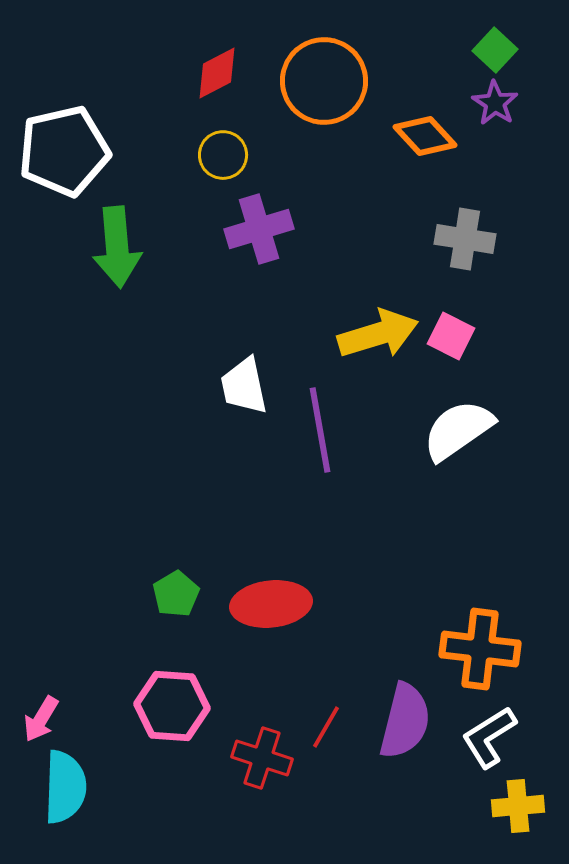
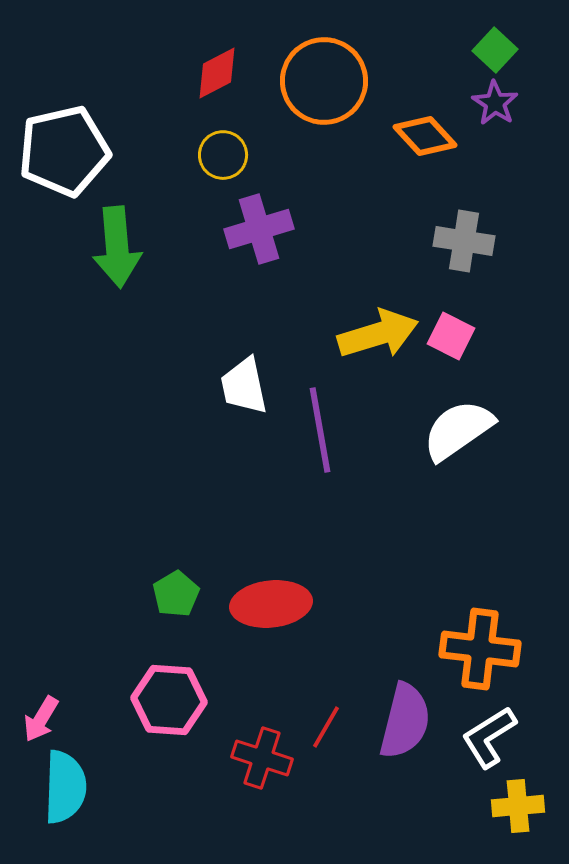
gray cross: moved 1 px left, 2 px down
pink hexagon: moved 3 px left, 6 px up
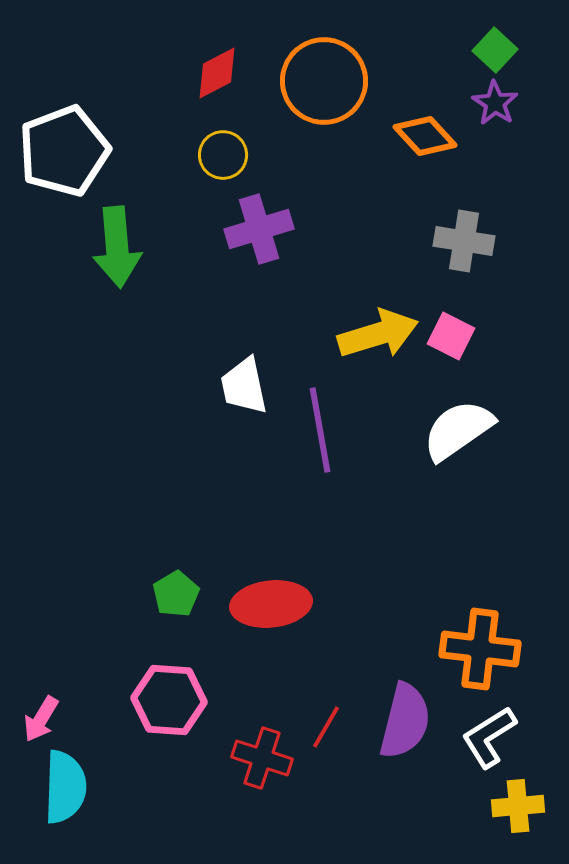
white pentagon: rotated 8 degrees counterclockwise
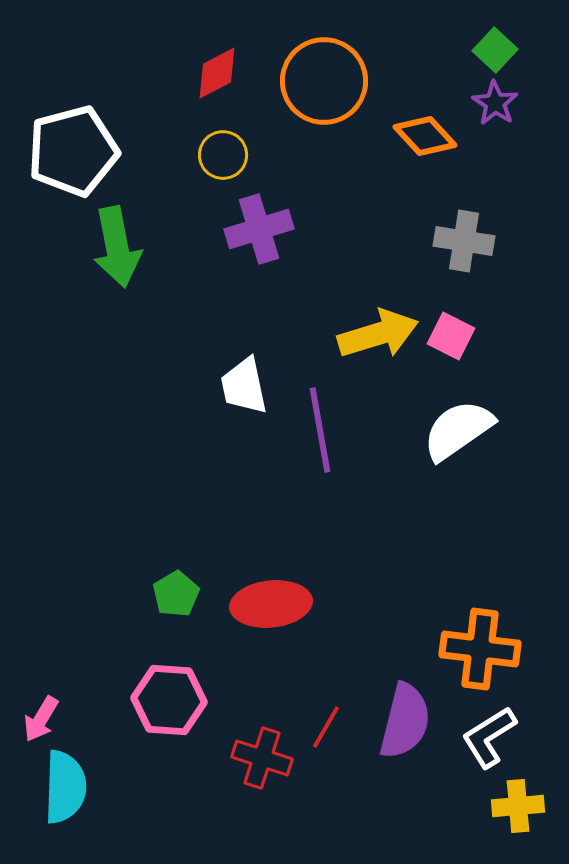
white pentagon: moved 9 px right; rotated 6 degrees clockwise
green arrow: rotated 6 degrees counterclockwise
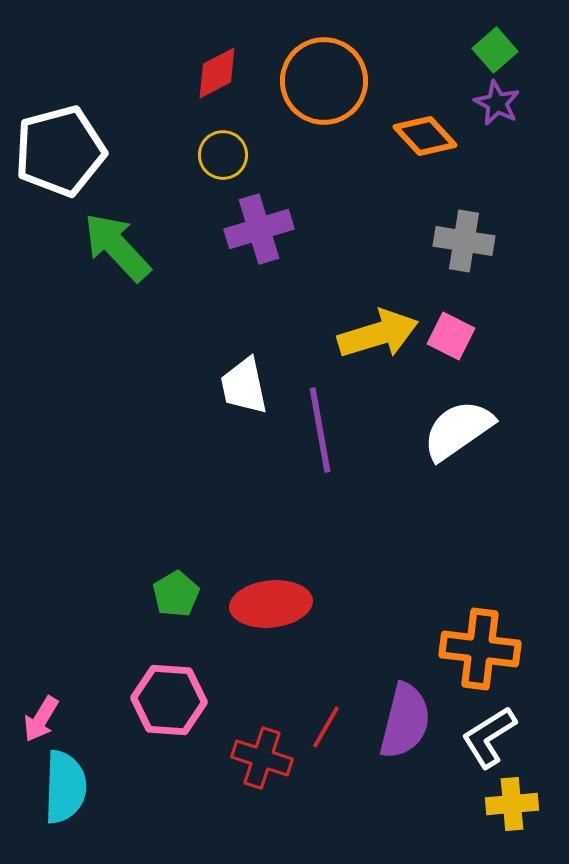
green square: rotated 6 degrees clockwise
purple star: moved 2 px right; rotated 6 degrees counterclockwise
white pentagon: moved 13 px left
green arrow: rotated 148 degrees clockwise
yellow cross: moved 6 px left, 2 px up
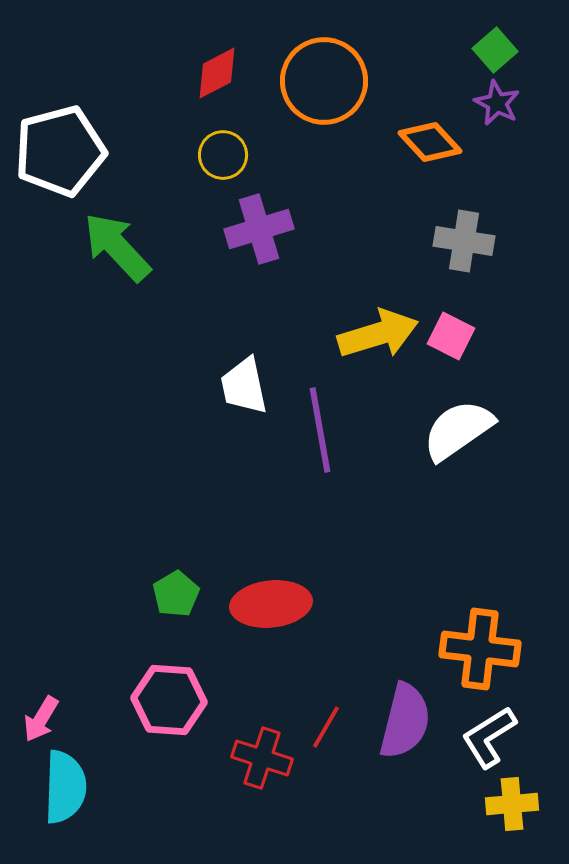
orange diamond: moved 5 px right, 6 px down
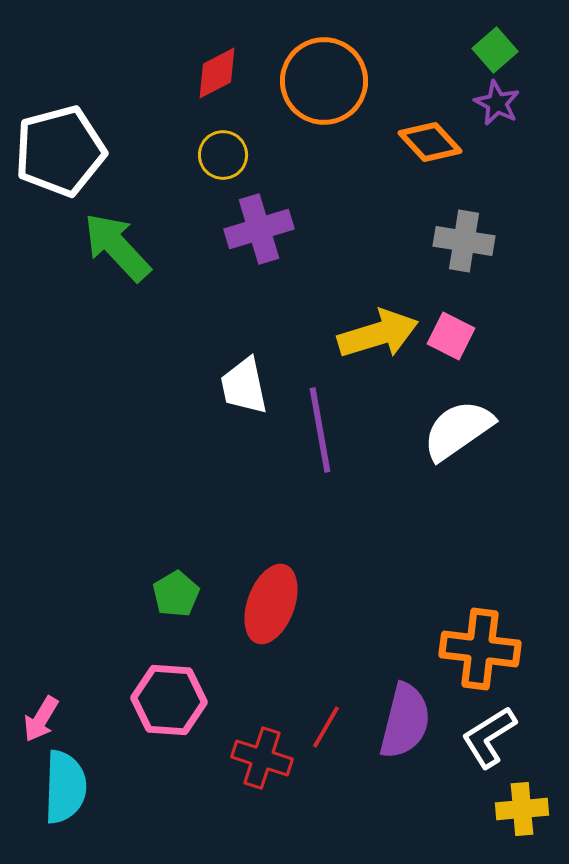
red ellipse: rotated 64 degrees counterclockwise
yellow cross: moved 10 px right, 5 px down
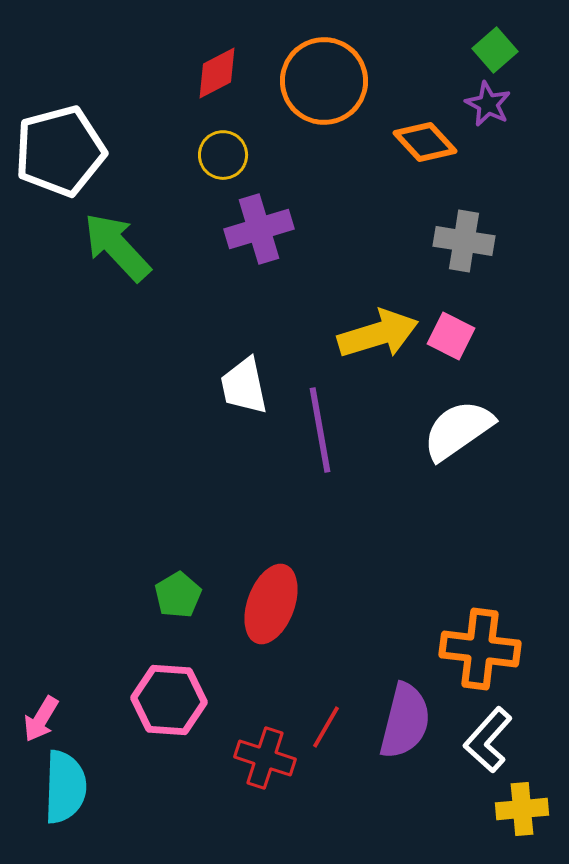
purple star: moved 9 px left, 1 px down
orange diamond: moved 5 px left
green pentagon: moved 2 px right, 1 px down
white L-shape: moved 1 px left, 3 px down; rotated 16 degrees counterclockwise
red cross: moved 3 px right
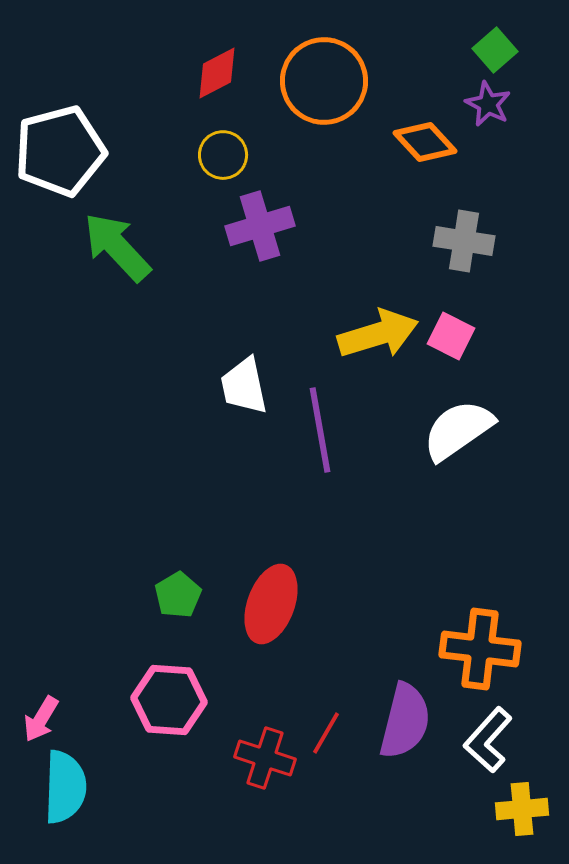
purple cross: moved 1 px right, 3 px up
red line: moved 6 px down
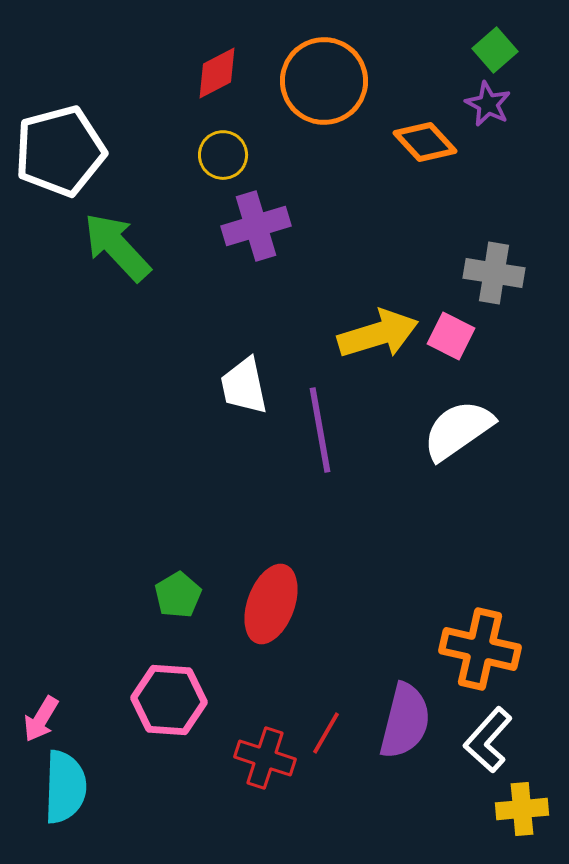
purple cross: moved 4 px left
gray cross: moved 30 px right, 32 px down
orange cross: rotated 6 degrees clockwise
